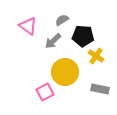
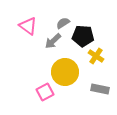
gray semicircle: moved 1 px right, 3 px down
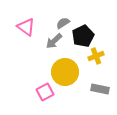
pink triangle: moved 2 px left, 1 px down
black pentagon: rotated 30 degrees counterclockwise
gray arrow: moved 1 px right
yellow cross: rotated 35 degrees clockwise
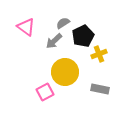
yellow cross: moved 3 px right, 2 px up
